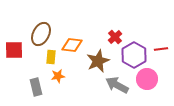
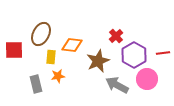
red cross: moved 1 px right, 1 px up
red line: moved 2 px right, 4 px down
gray rectangle: moved 3 px up
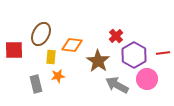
brown star: rotated 15 degrees counterclockwise
